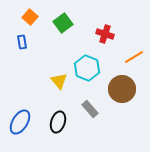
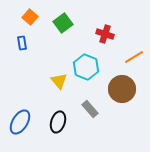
blue rectangle: moved 1 px down
cyan hexagon: moved 1 px left, 1 px up
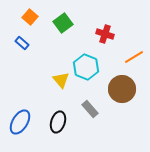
blue rectangle: rotated 40 degrees counterclockwise
yellow triangle: moved 2 px right, 1 px up
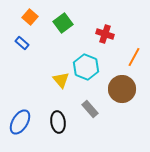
orange line: rotated 30 degrees counterclockwise
black ellipse: rotated 25 degrees counterclockwise
